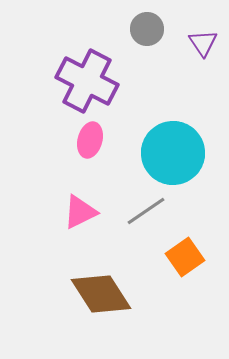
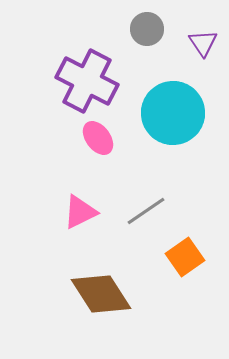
pink ellipse: moved 8 px right, 2 px up; rotated 52 degrees counterclockwise
cyan circle: moved 40 px up
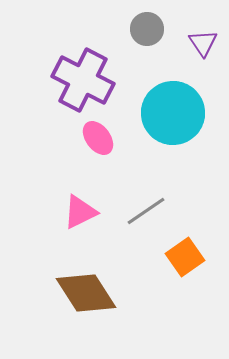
purple cross: moved 4 px left, 1 px up
brown diamond: moved 15 px left, 1 px up
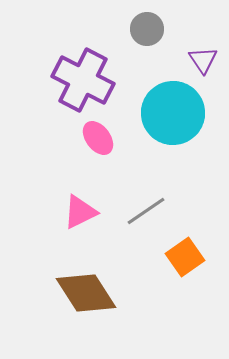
purple triangle: moved 17 px down
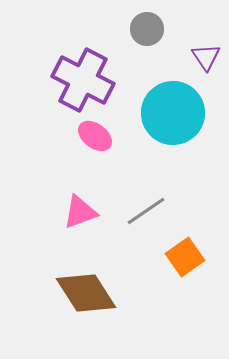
purple triangle: moved 3 px right, 3 px up
pink ellipse: moved 3 px left, 2 px up; rotated 16 degrees counterclockwise
pink triangle: rotated 6 degrees clockwise
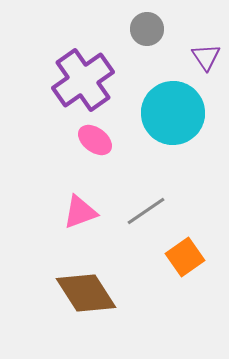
purple cross: rotated 28 degrees clockwise
pink ellipse: moved 4 px down
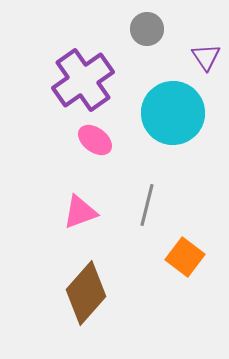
gray line: moved 1 px right, 6 px up; rotated 42 degrees counterclockwise
orange square: rotated 18 degrees counterclockwise
brown diamond: rotated 74 degrees clockwise
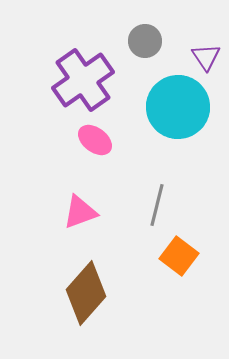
gray circle: moved 2 px left, 12 px down
cyan circle: moved 5 px right, 6 px up
gray line: moved 10 px right
orange square: moved 6 px left, 1 px up
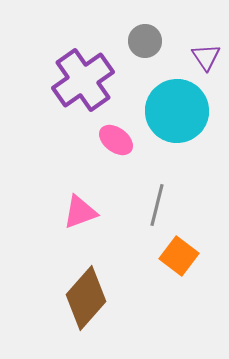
cyan circle: moved 1 px left, 4 px down
pink ellipse: moved 21 px right
brown diamond: moved 5 px down
